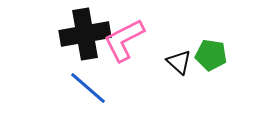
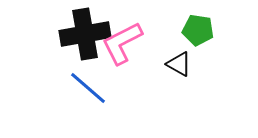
pink L-shape: moved 2 px left, 3 px down
green pentagon: moved 13 px left, 25 px up
black triangle: moved 2 px down; rotated 12 degrees counterclockwise
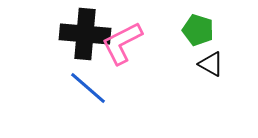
green pentagon: rotated 8 degrees clockwise
black cross: rotated 15 degrees clockwise
black triangle: moved 32 px right
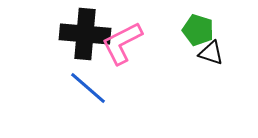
black triangle: moved 11 px up; rotated 12 degrees counterclockwise
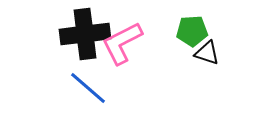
green pentagon: moved 6 px left, 1 px down; rotated 20 degrees counterclockwise
black cross: rotated 12 degrees counterclockwise
black triangle: moved 4 px left
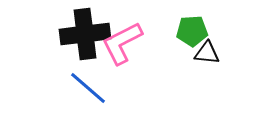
black triangle: rotated 12 degrees counterclockwise
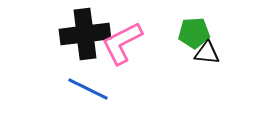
green pentagon: moved 2 px right, 2 px down
blue line: moved 1 px down; rotated 15 degrees counterclockwise
